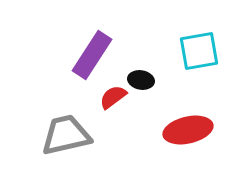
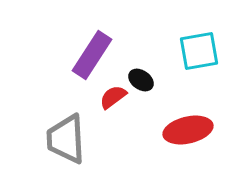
black ellipse: rotated 25 degrees clockwise
gray trapezoid: moved 4 px down; rotated 80 degrees counterclockwise
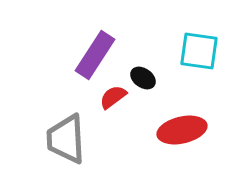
cyan square: rotated 18 degrees clockwise
purple rectangle: moved 3 px right
black ellipse: moved 2 px right, 2 px up
red ellipse: moved 6 px left
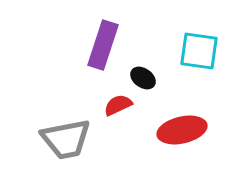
purple rectangle: moved 8 px right, 10 px up; rotated 15 degrees counterclockwise
red semicircle: moved 5 px right, 8 px down; rotated 12 degrees clockwise
gray trapezoid: rotated 98 degrees counterclockwise
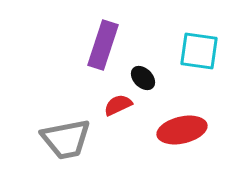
black ellipse: rotated 10 degrees clockwise
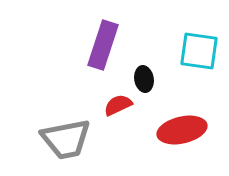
black ellipse: moved 1 px right, 1 px down; rotated 35 degrees clockwise
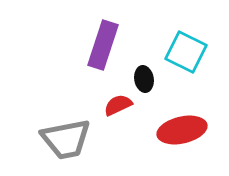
cyan square: moved 13 px left, 1 px down; rotated 18 degrees clockwise
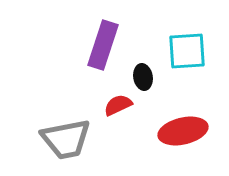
cyan square: moved 1 px right, 1 px up; rotated 30 degrees counterclockwise
black ellipse: moved 1 px left, 2 px up
red ellipse: moved 1 px right, 1 px down
